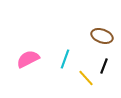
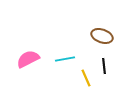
cyan line: rotated 60 degrees clockwise
black line: rotated 28 degrees counterclockwise
yellow line: rotated 18 degrees clockwise
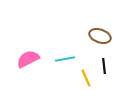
brown ellipse: moved 2 px left
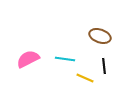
cyan line: rotated 18 degrees clockwise
yellow line: moved 1 px left; rotated 42 degrees counterclockwise
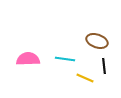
brown ellipse: moved 3 px left, 5 px down
pink semicircle: rotated 25 degrees clockwise
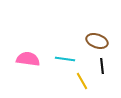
pink semicircle: rotated 10 degrees clockwise
black line: moved 2 px left
yellow line: moved 3 px left, 3 px down; rotated 36 degrees clockwise
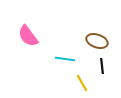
pink semicircle: moved 23 px up; rotated 135 degrees counterclockwise
yellow line: moved 2 px down
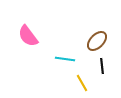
brown ellipse: rotated 65 degrees counterclockwise
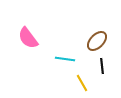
pink semicircle: moved 2 px down
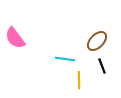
pink semicircle: moved 13 px left
black line: rotated 14 degrees counterclockwise
yellow line: moved 3 px left, 3 px up; rotated 30 degrees clockwise
